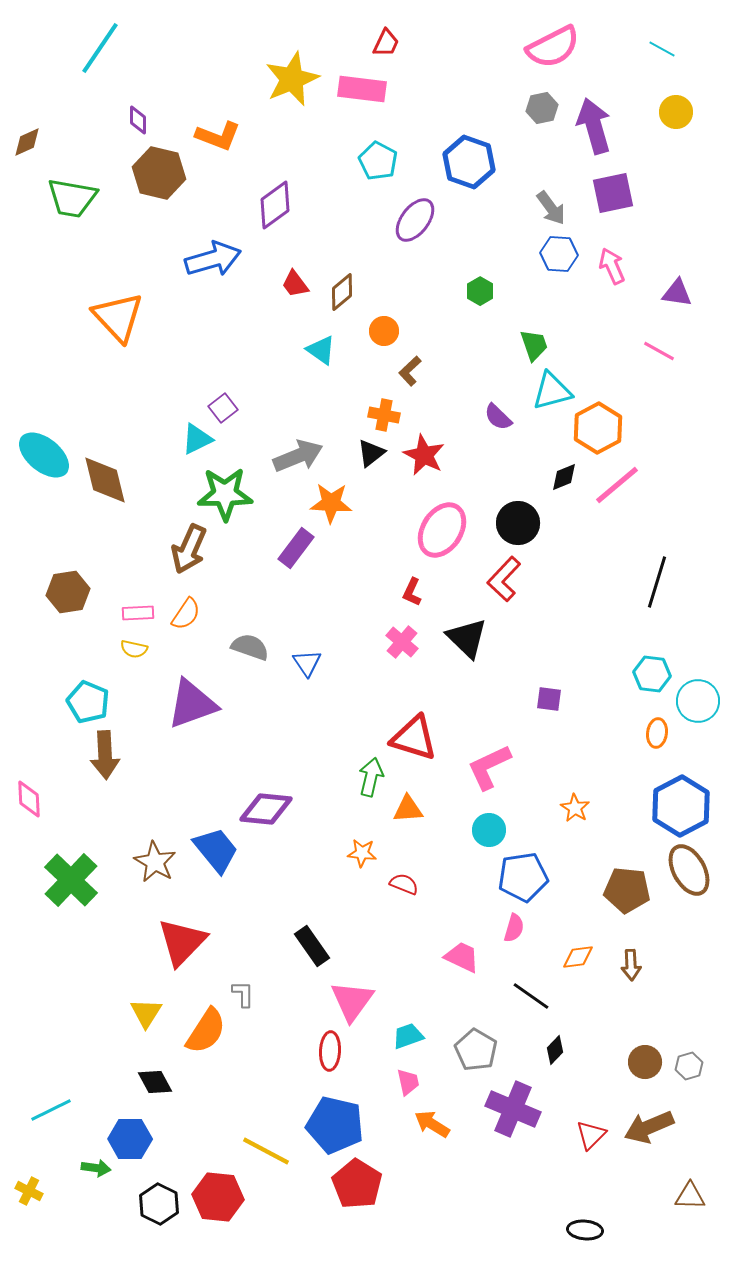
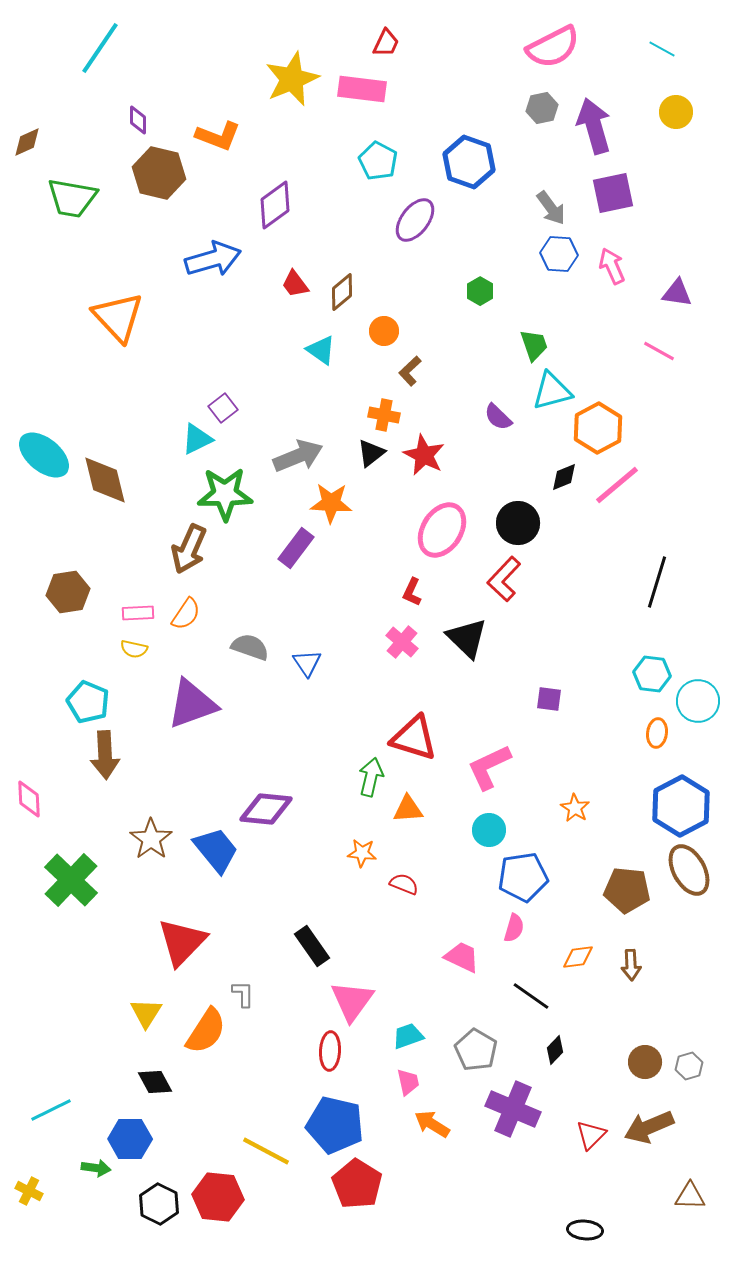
brown star at (155, 862): moved 4 px left, 23 px up; rotated 6 degrees clockwise
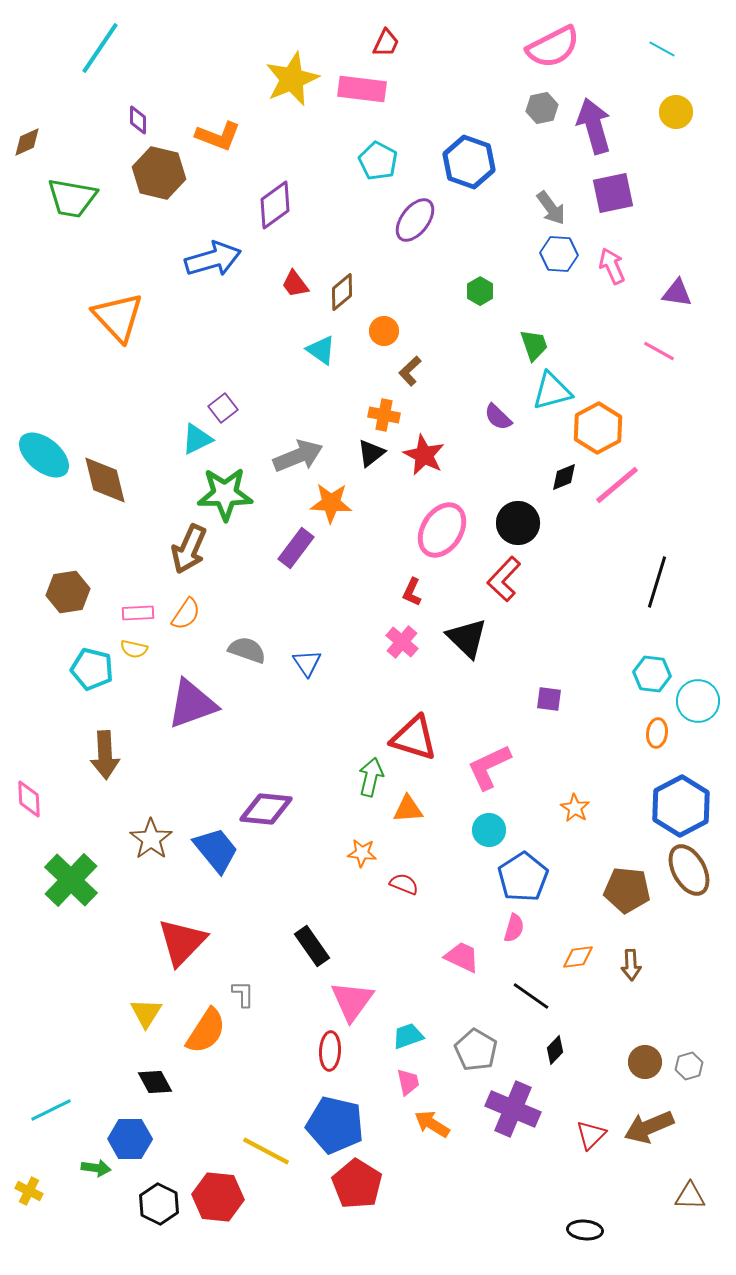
gray semicircle at (250, 647): moved 3 px left, 3 px down
cyan pentagon at (88, 702): moved 4 px right, 33 px up; rotated 9 degrees counterclockwise
blue pentagon at (523, 877): rotated 24 degrees counterclockwise
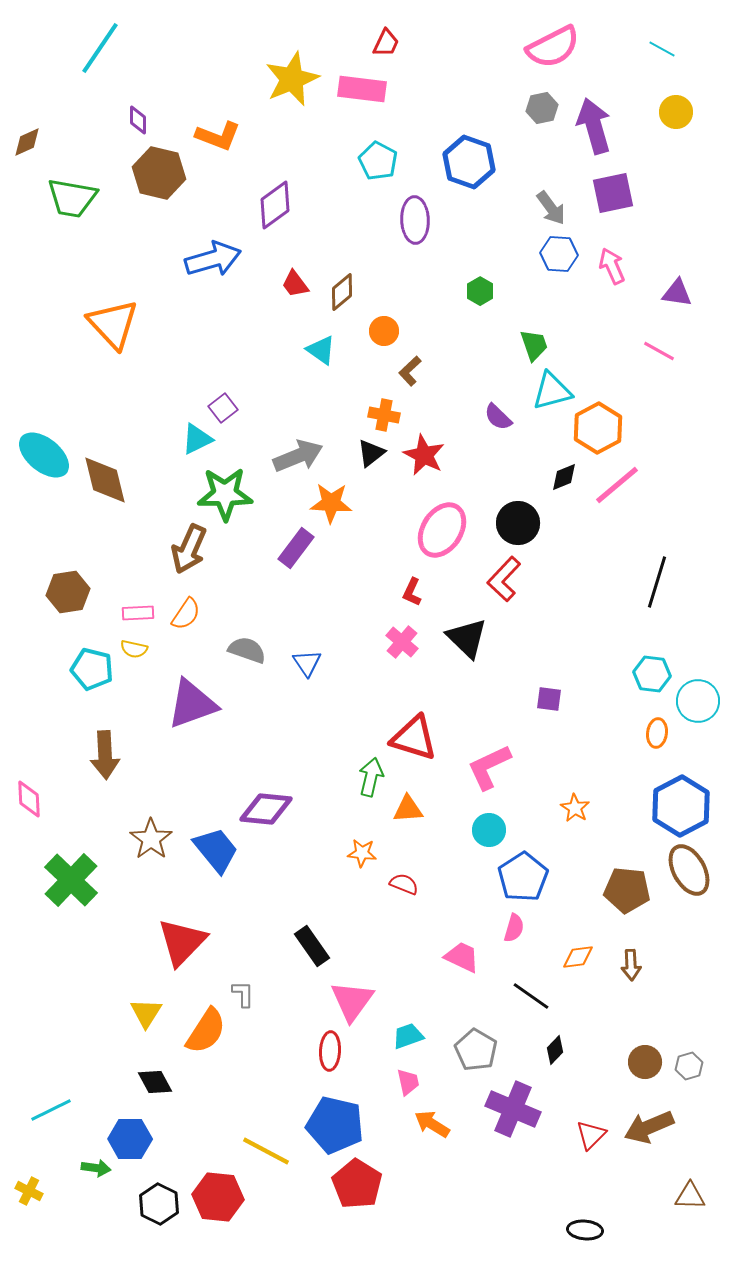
purple ellipse at (415, 220): rotated 39 degrees counterclockwise
orange triangle at (118, 317): moved 5 px left, 7 px down
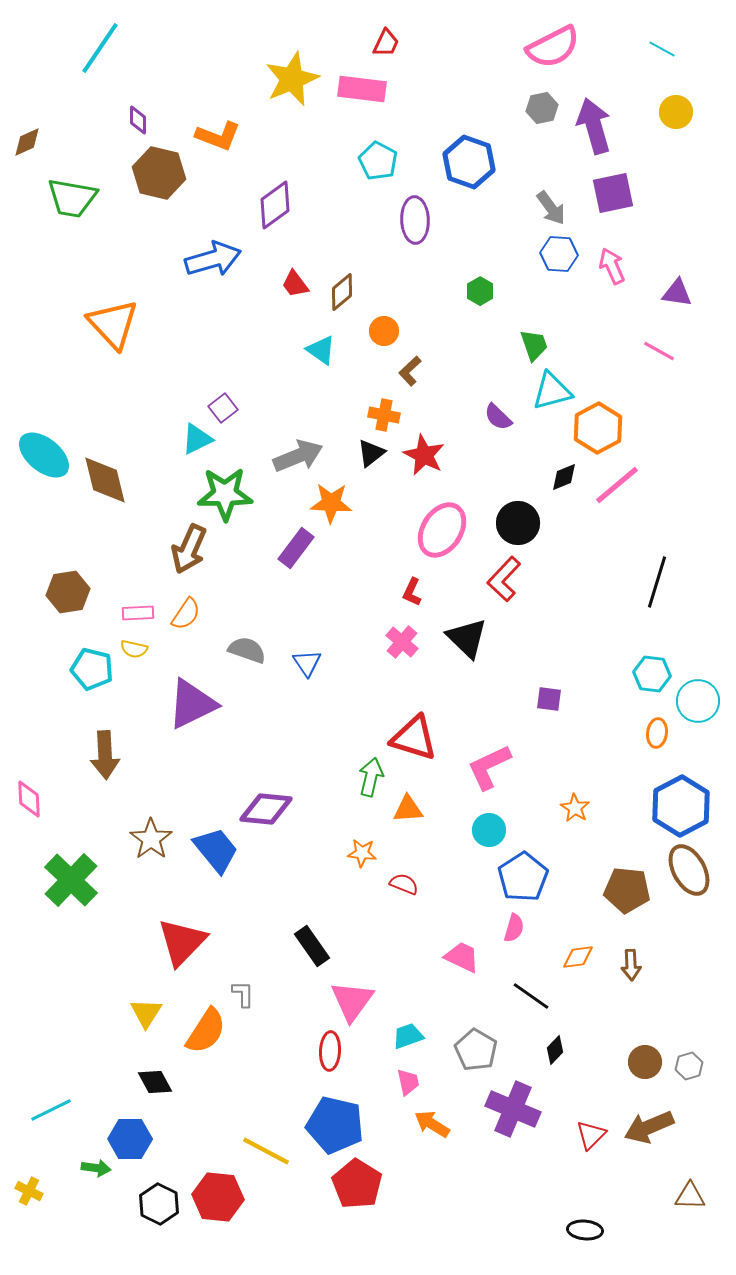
purple triangle at (192, 704): rotated 6 degrees counterclockwise
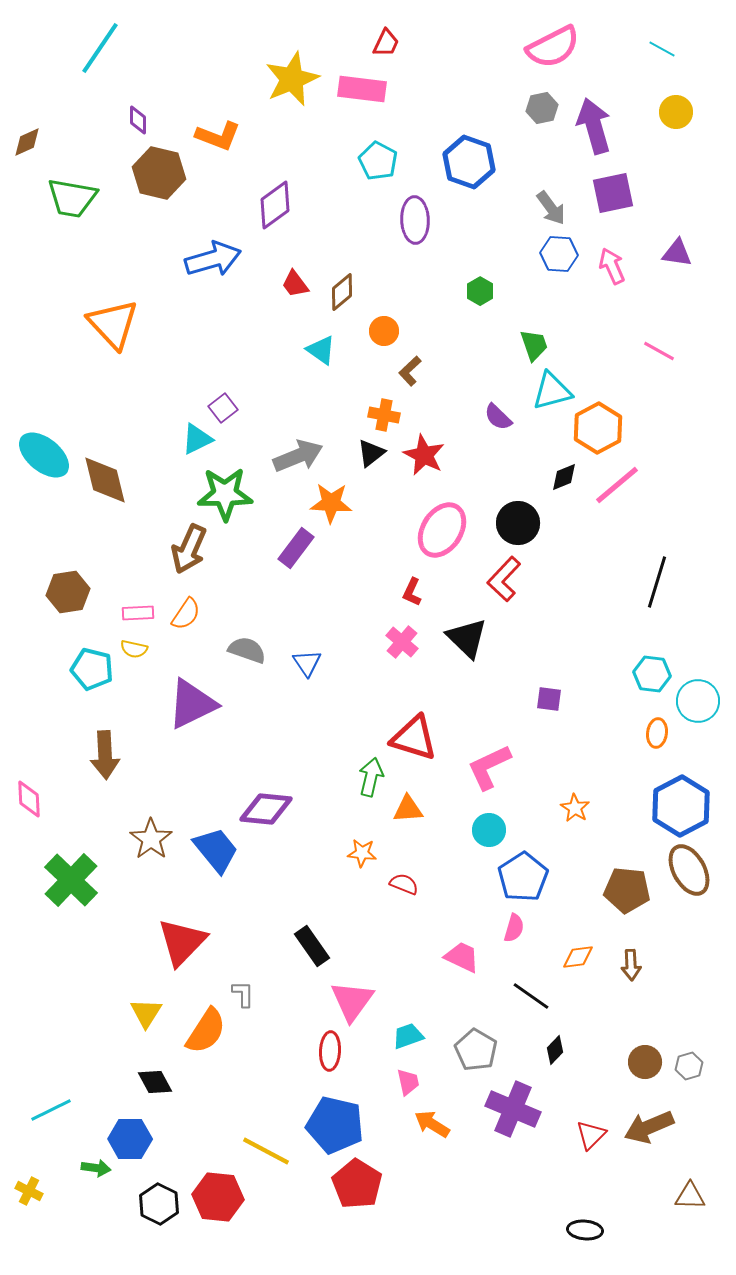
purple triangle at (677, 293): moved 40 px up
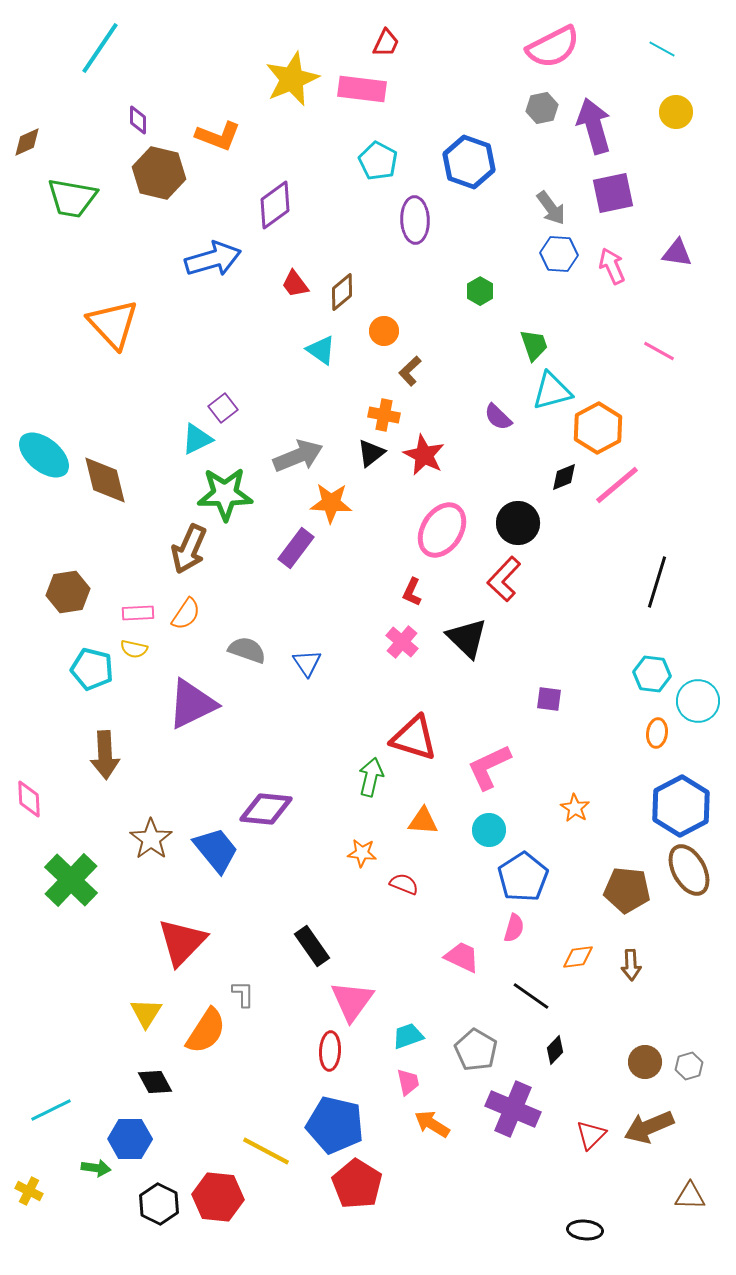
orange triangle at (408, 809): moved 15 px right, 12 px down; rotated 8 degrees clockwise
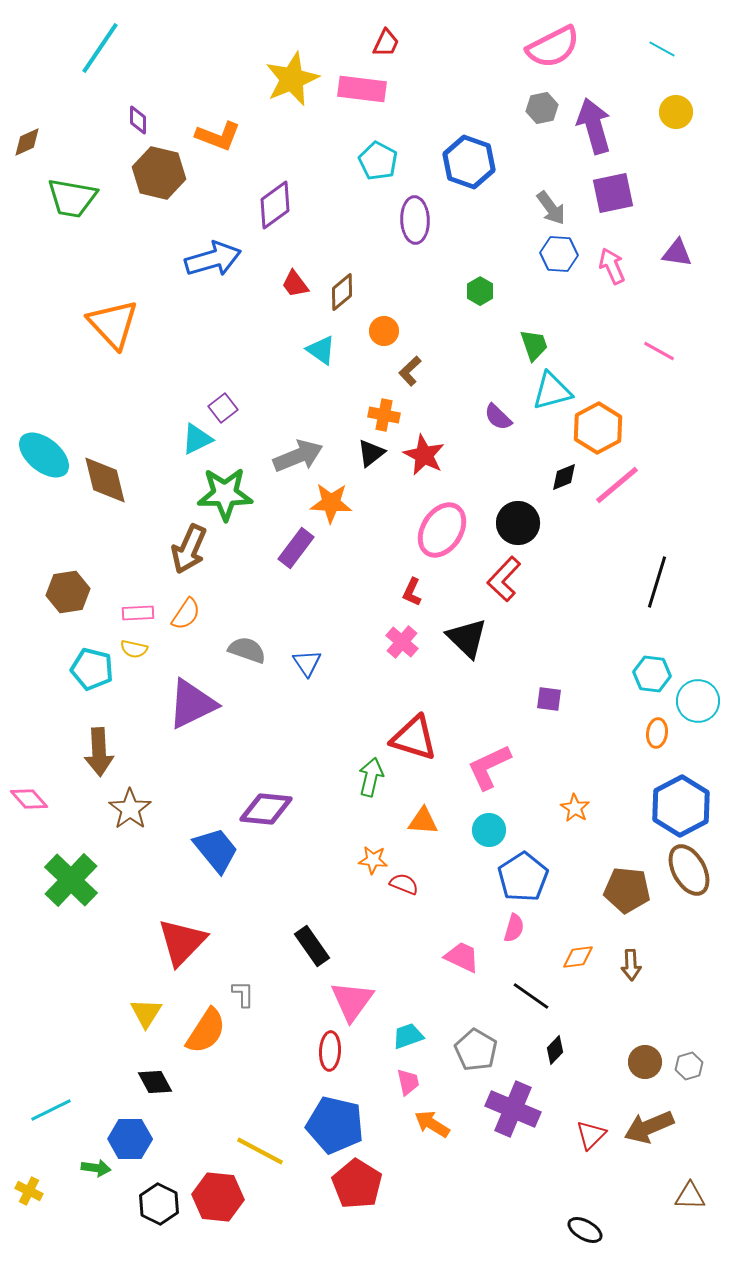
brown arrow at (105, 755): moved 6 px left, 3 px up
pink diamond at (29, 799): rotated 39 degrees counterclockwise
brown star at (151, 839): moved 21 px left, 30 px up
orange star at (362, 853): moved 11 px right, 7 px down
yellow line at (266, 1151): moved 6 px left
black ellipse at (585, 1230): rotated 24 degrees clockwise
